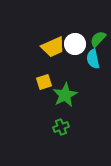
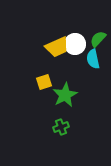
yellow trapezoid: moved 4 px right
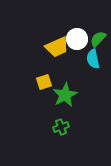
white circle: moved 2 px right, 5 px up
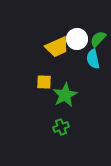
yellow square: rotated 21 degrees clockwise
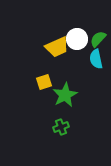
cyan semicircle: moved 3 px right
yellow square: rotated 21 degrees counterclockwise
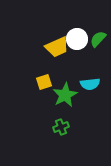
cyan semicircle: moved 6 px left, 25 px down; rotated 84 degrees counterclockwise
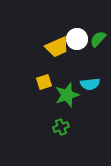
green star: moved 2 px right; rotated 10 degrees clockwise
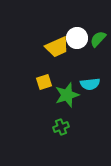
white circle: moved 1 px up
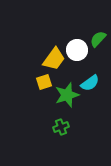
white circle: moved 12 px down
yellow trapezoid: moved 3 px left, 12 px down; rotated 30 degrees counterclockwise
cyan semicircle: moved 1 px up; rotated 30 degrees counterclockwise
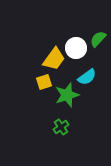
white circle: moved 1 px left, 2 px up
cyan semicircle: moved 3 px left, 6 px up
green cross: rotated 14 degrees counterclockwise
